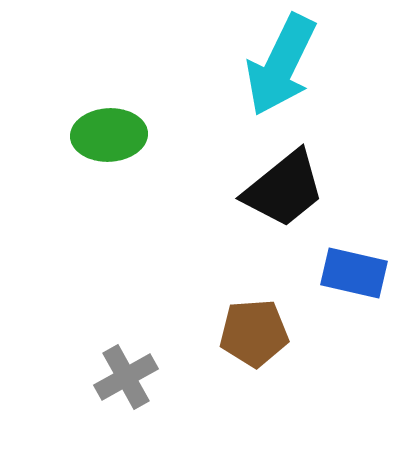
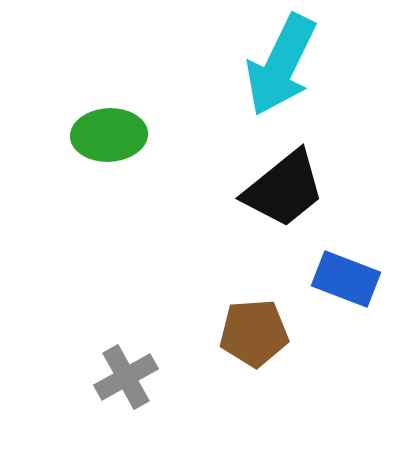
blue rectangle: moved 8 px left, 6 px down; rotated 8 degrees clockwise
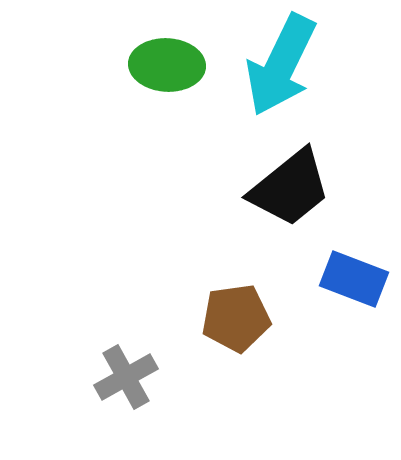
green ellipse: moved 58 px right, 70 px up; rotated 6 degrees clockwise
black trapezoid: moved 6 px right, 1 px up
blue rectangle: moved 8 px right
brown pentagon: moved 18 px left, 15 px up; rotated 4 degrees counterclockwise
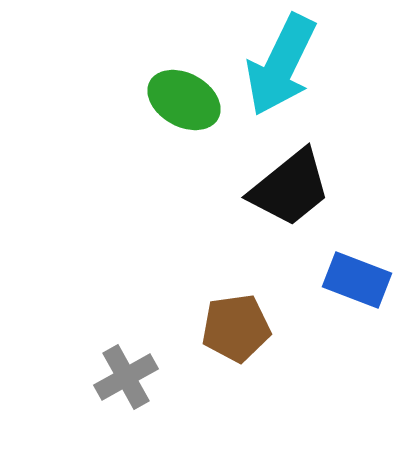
green ellipse: moved 17 px right, 35 px down; rotated 26 degrees clockwise
blue rectangle: moved 3 px right, 1 px down
brown pentagon: moved 10 px down
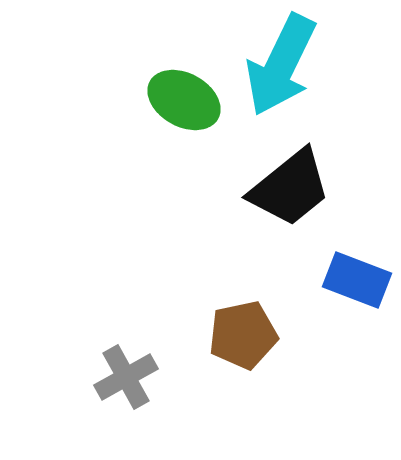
brown pentagon: moved 7 px right, 7 px down; rotated 4 degrees counterclockwise
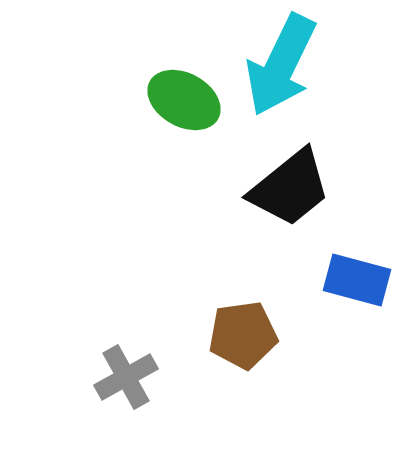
blue rectangle: rotated 6 degrees counterclockwise
brown pentagon: rotated 4 degrees clockwise
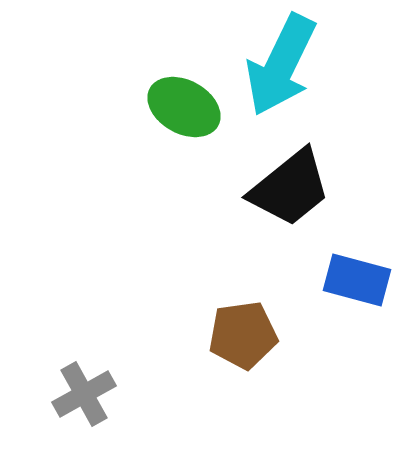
green ellipse: moved 7 px down
gray cross: moved 42 px left, 17 px down
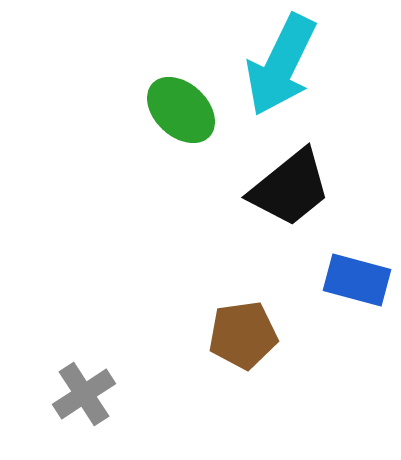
green ellipse: moved 3 px left, 3 px down; rotated 14 degrees clockwise
gray cross: rotated 4 degrees counterclockwise
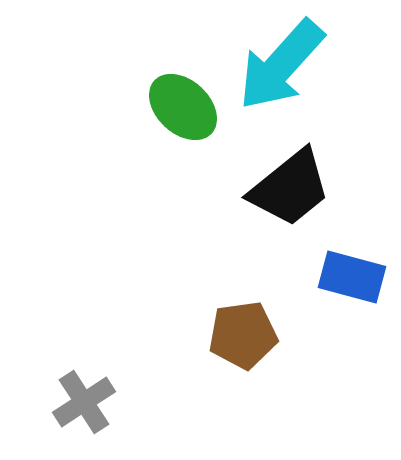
cyan arrow: rotated 16 degrees clockwise
green ellipse: moved 2 px right, 3 px up
blue rectangle: moved 5 px left, 3 px up
gray cross: moved 8 px down
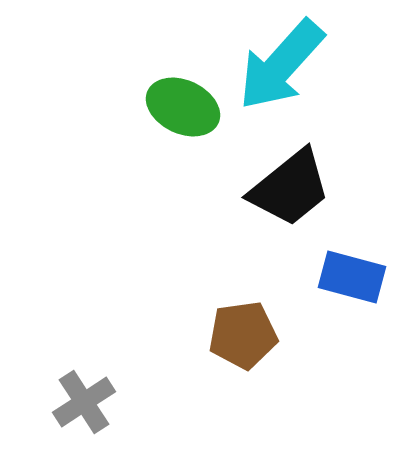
green ellipse: rotated 18 degrees counterclockwise
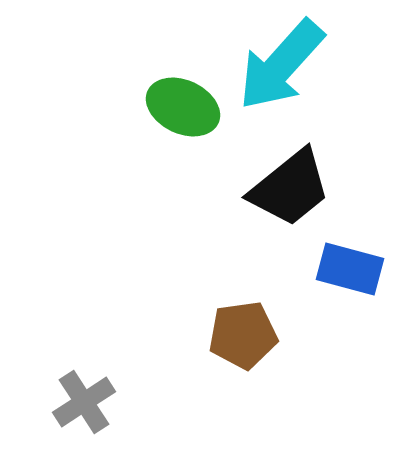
blue rectangle: moved 2 px left, 8 px up
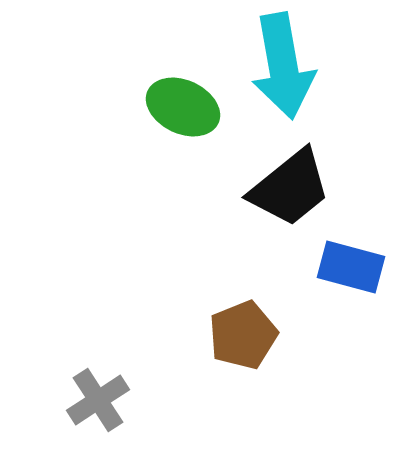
cyan arrow: moved 2 px right, 1 px down; rotated 52 degrees counterclockwise
blue rectangle: moved 1 px right, 2 px up
brown pentagon: rotated 14 degrees counterclockwise
gray cross: moved 14 px right, 2 px up
